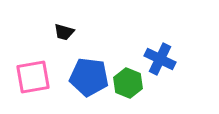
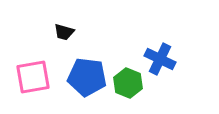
blue pentagon: moved 2 px left
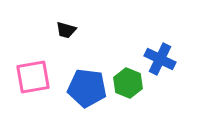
black trapezoid: moved 2 px right, 2 px up
blue pentagon: moved 11 px down
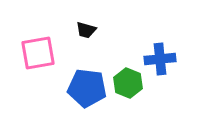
black trapezoid: moved 20 px right
blue cross: rotated 32 degrees counterclockwise
pink square: moved 5 px right, 24 px up
